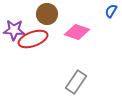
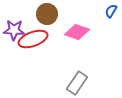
gray rectangle: moved 1 px right, 1 px down
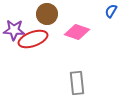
gray rectangle: rotated 40 degrees counterclockwise
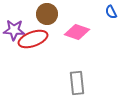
blue semicircle: moved 1 px down; rotated 56 degrees counterclockwise
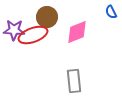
brown circle: moved 3 px down
pink diamond: rotated 40 degrees counterclockwise
red ellipse: moved 4 px up
gray rectangle: moved 3 px left, 2 px up
